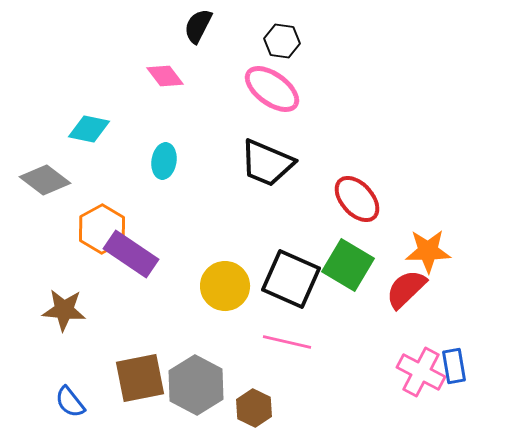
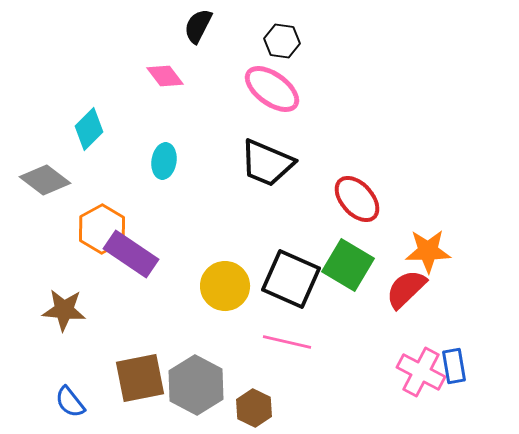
cyan diamond: rotated 57 degrees counterclockwise
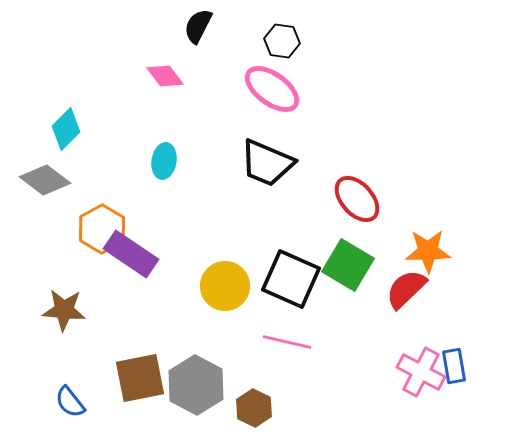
cyan diamond: moved 23 px left
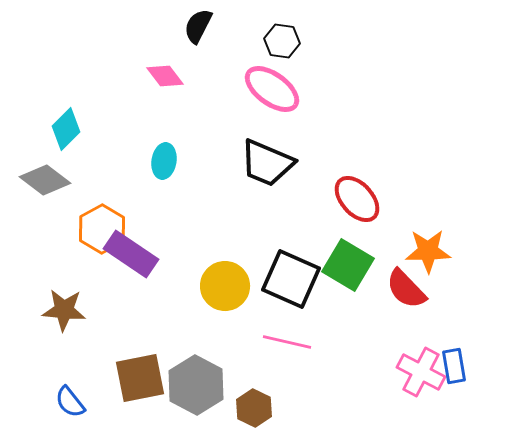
red semicircle: rotated 90 degrees counterclockwise
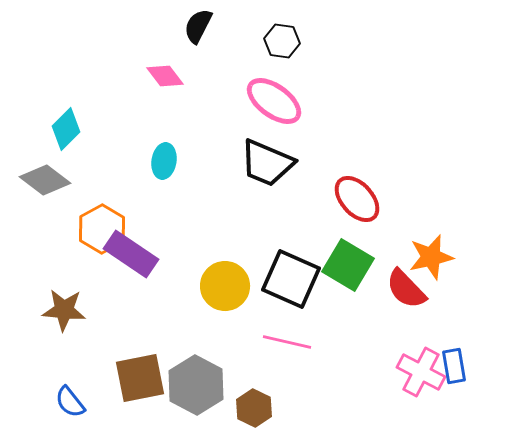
pink ellipse: moved 2 px right, 12 px down
orange star: moved 3 px right, 6 px down; rotated 12 degrees counterclockwise
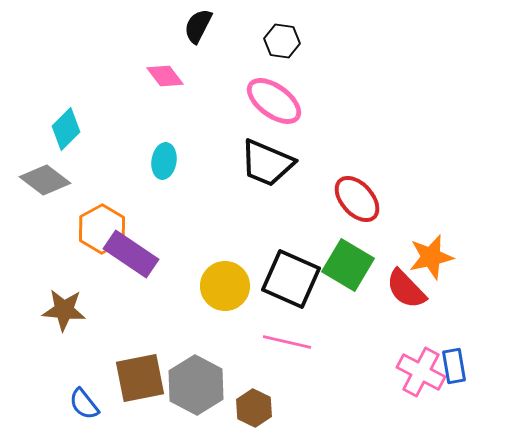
blue semicircle: moved 14 px right, 2 px down
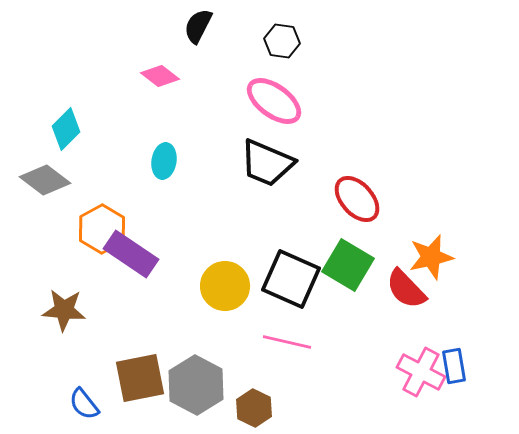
pink diamond: moved 5 px left; rotated 15 degrees counterclockwise
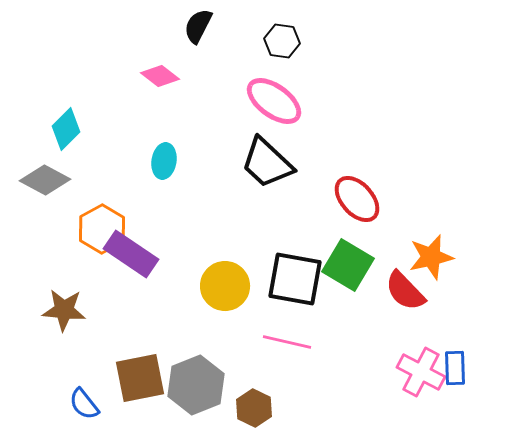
black trapezoid: rotated 20 degrees clockwise
gray diamond: rotated 9 degrees counterclockwise
black square: moved 4 px right; rotated 14 degrees counterclockwise
red semicircle: moved 1 px left, 2 px down
blue rectangle: moved 1 px right, 2 px down; rotated 8 degrees clockwise
gray hexagon: rotated 10 degrees clockwise
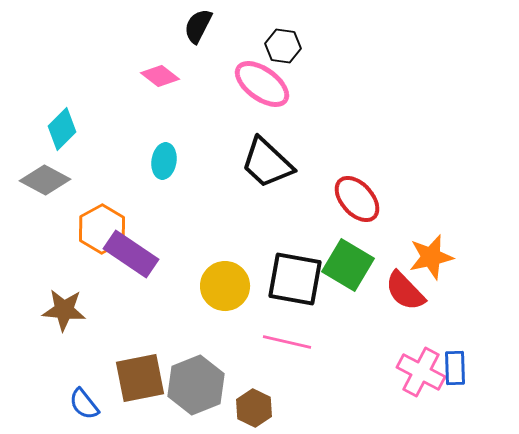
black hexagon: moved 1 px right, 5 px down
pink ellipse: moved 12 px left, 17 px up
cyan diamond: moved 4 px left
